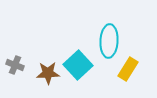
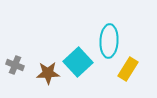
cyan square: moved 3 px up
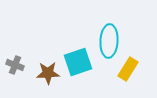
cyan square: rotated 24 degrees clockwise
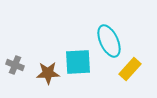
cyan ellipse: rotated 28 degrees counterclockwise
cyan square: rotated 16 degrees clockwise
yellow rectangle: moved 2 px right; rotated 10 degrees clockwise
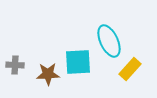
gray cross: rotated 18 degrees counterclockwise
brown star: moved 1 px down
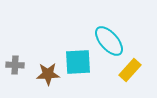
cyan ellipse: rotated 16 degrees counterclockwise
yellow rectangle: moved 1 px down
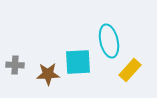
cyan ellipse: rotated 28 degrees clockwise
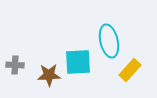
brown star: moved 1 px right, 1 px down
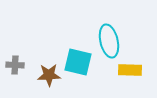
cyan square: rotated 16 degrees clockwise
yellow rectangle: rotated 50 degrees clockwise
